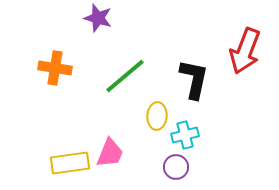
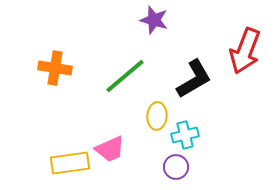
purple star: moved 56 px right, 2 px down
black L-shape: rotated 48 degrees clockwise
pink trapezoid: moved 4 px up; rotated 44 degrees clockwise
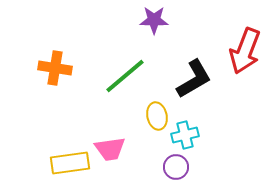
purple star: rotated 16 degrees counterclockwise
yellow ellipse: rotated 16 degrees counterclockwise
pink trapezoid: rotated 16 degrees clockwise
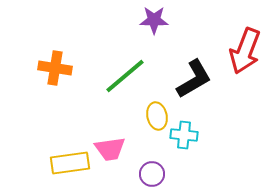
cyan cross: moved 1 px left; rotated 20 degrees clockwise
purple circle: moved 24 px left, 7 px down
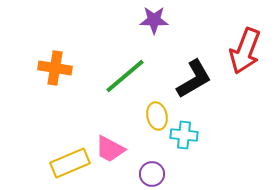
pink trapezoid: rotated 36 degrees clockwise
yellow rectangle: rotated 15 degrees counterclockwise
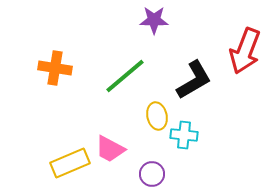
black L-shape: moved 1 px down
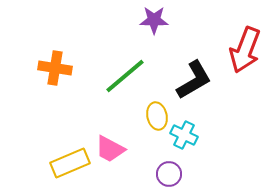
red arrow: moved 1 px up
cyan cross: rotated 20 degrees clockwise
purple circle: moved 17 px right
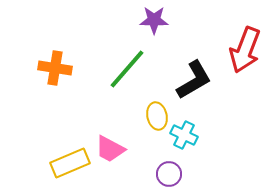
green line: moved 2 px right, 7 px up; rotated 9 degrees counterclockwise
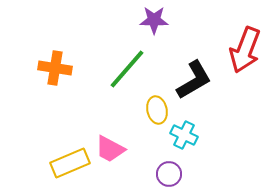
yellow ellipse: moved 6 px up
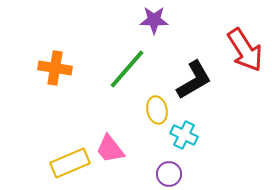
red arrow: rotated 54 degrees counterclockwise
pink trapezoid: rotated 24 degrees clockwise
